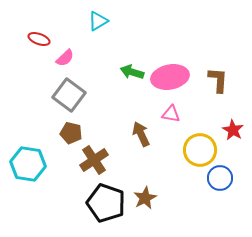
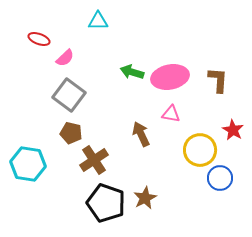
cyan triangle: rotated 30 degrees clockwise
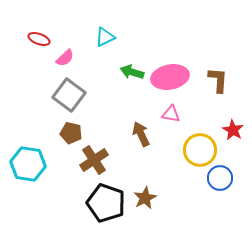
cyan triangle: moved 7 px right, 16 px down; rotated 25 degrees counterclockwise
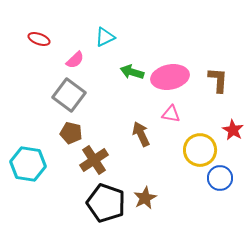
pink semicircle: moved 10 px right, 2 px down
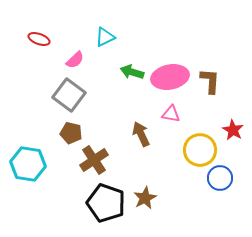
brown L-shape: moved 8 px left, 1 px down
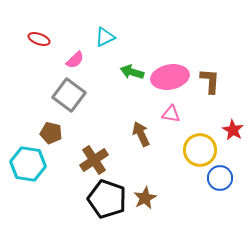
brown pentagon: moved 20 px left
black pentagon: moved 1 px right, 4 px up
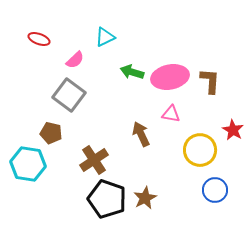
blue circle: moved 5 px left, 12 px down
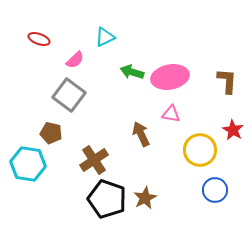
brown L-shape: moved 17 px right
